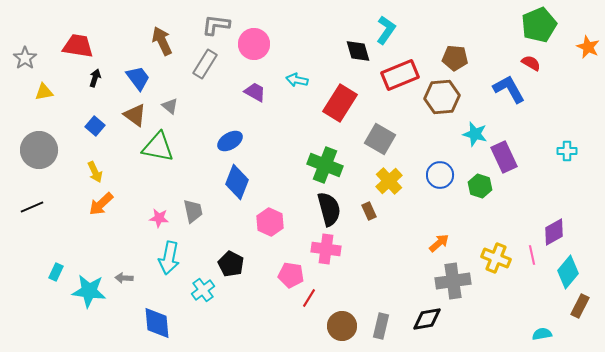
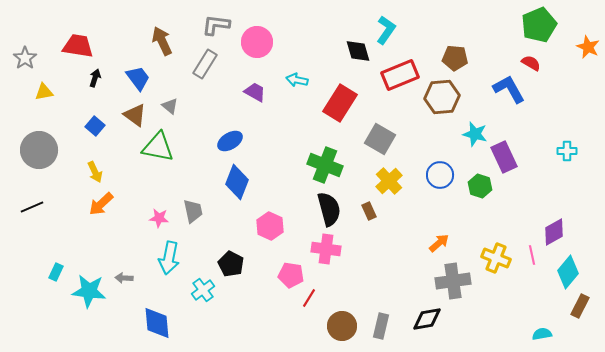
pink circle at (254, 44): moved 3 px right, 2 px up
pink hexagon at (270, 222): moved 4 px down
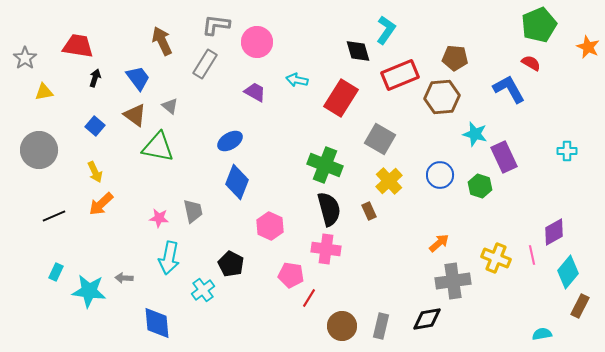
red rectangle at (340, 103): moved 1 px right, 5 px up
black line at (32, 207): moved 22 px right, 9 px down
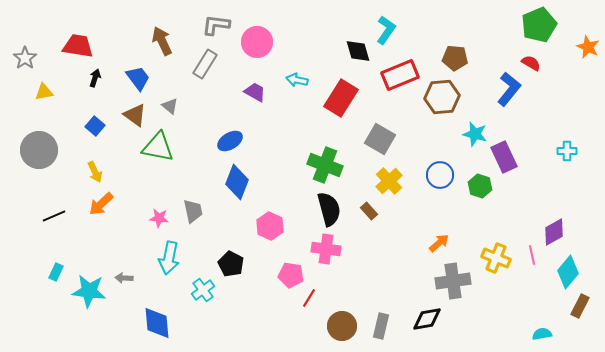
blue L-shape at (509, 89): rotated 68 degrees clockwise
brown rectangle at (369, 211): rotated 18 degrees counterclockwise
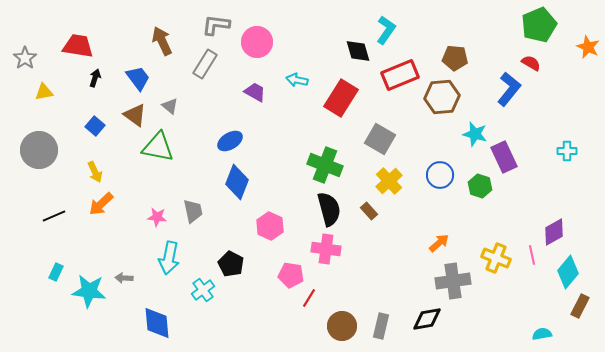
pink star at (159, 218): moved 2 px left, 1 px up
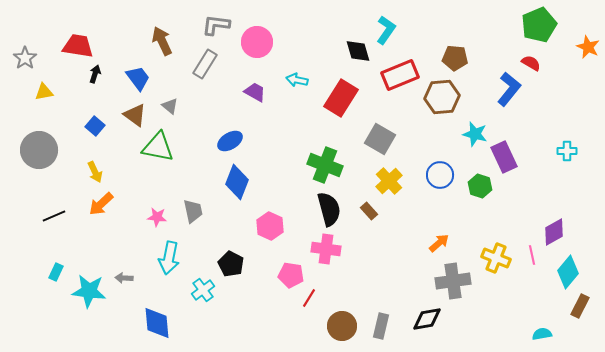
black arrow at (95, 78): moved 4 px up
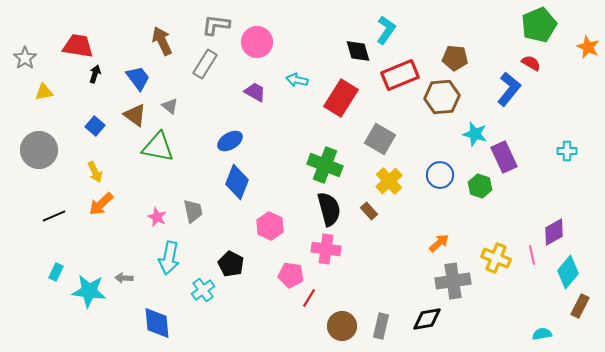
pink star at (157, 217): rotated 18 degrees clockwise
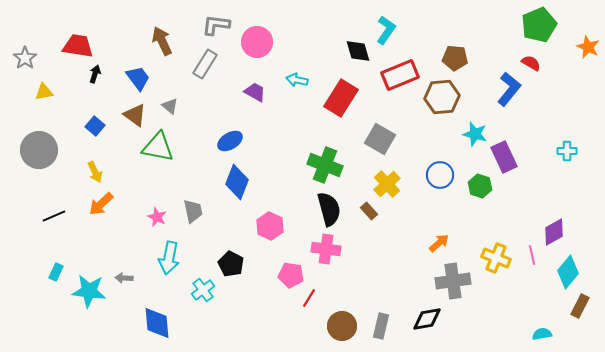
yellow cross at (389, 181): moved 2 px left, 3 px down
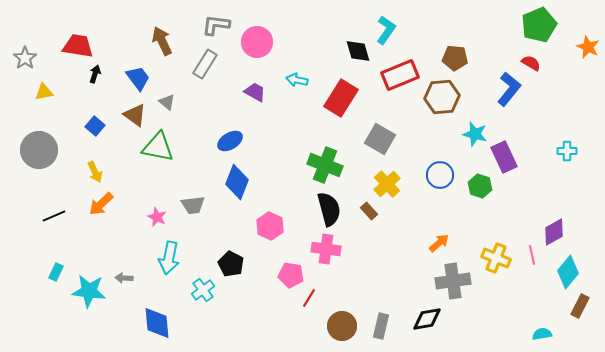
gray triangle at (170, 106): moved 3 px left, 4 px up
gray trapezoid at (193, 211): moved 6 px up; rotated 95 degrees clockwise
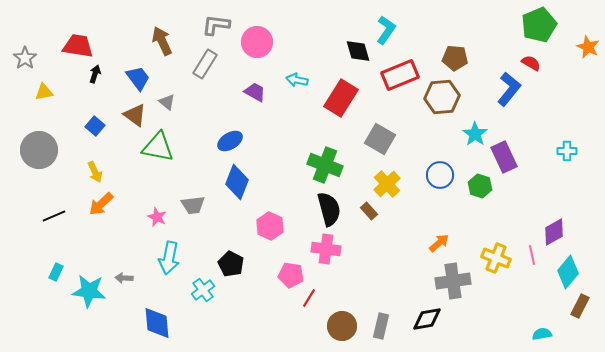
cyan star at (475, 134): rotated 20 degrees clockwise
